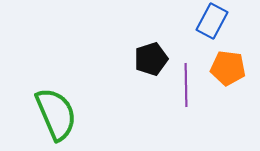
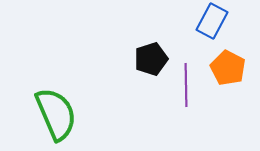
orange pentagon: rotated 20 degrees clockwise
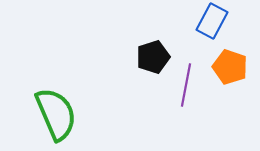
black pentagon: moved 2 px right, 2 px up
orange pentagon: moved 2 px right, 1 px up; rotated 8 degrees counterclockwise
purple line: rotated 12 degrees clockwise
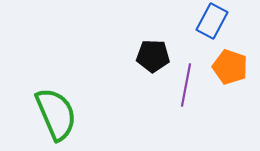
black pentagon: moved 1 px up; rotated 20 degrees clockwise
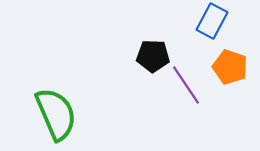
purple line: rotated 45 degrees counterclockwise
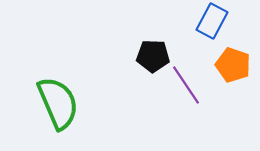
orange pentagon: moved 3 px right, 2 px up
green semicircle: moved 2 px right, 11 px up
